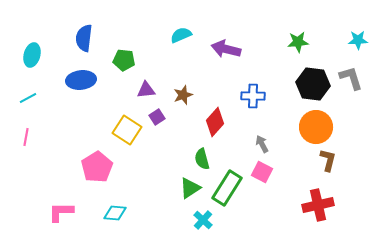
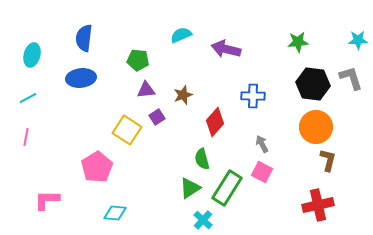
green pentagon: moved 14 px right
blue ellipse: moved 2 px up
pink L-shape: moved 14 px left, 12 px up
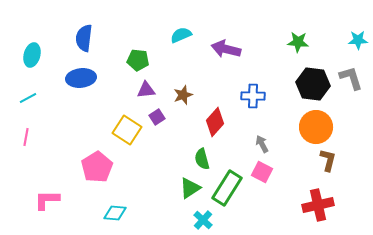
green star: rotated 10 degrees clockwise
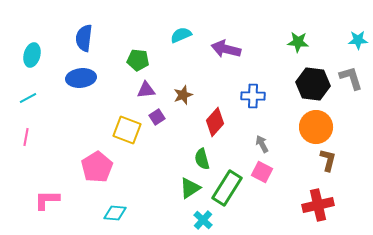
yellow square: rotated 12 degrees counterclockwise
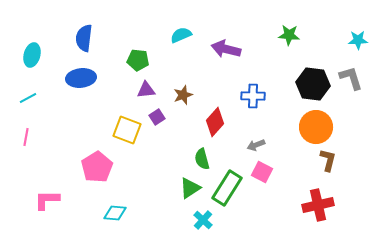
green star: moved 9 px left, 7 px up
gray arrow: moved 6 px left, 1 px down; rotated 84 degrees counterclockwise
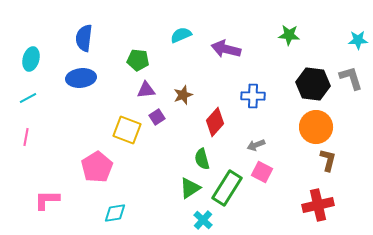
cyan ellipse: moved 1 px left, 4 px down
cyan diamond: rotated 15 degrees counterclockwise
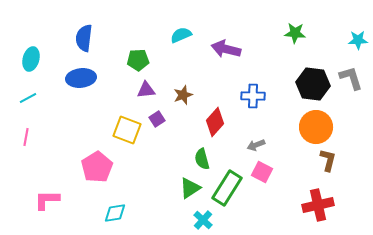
green star: moved 6 px right, 2 px up
green pentagon: rotated 10 degrees counterclockwise
purple square: moved 2 px down
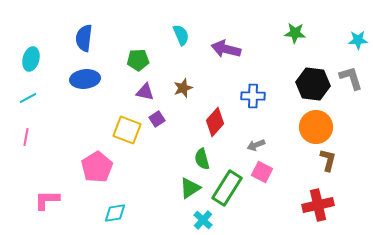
cyan semicircle: rotated 90 degrees clockwise
blue ellipse: moved 4 px right, 1 px down
purple triangle: moved 1 px left, 2 px down; rotated 18 degrees clockwise
brown star: moved 7 px up
